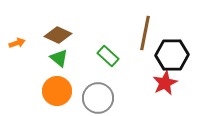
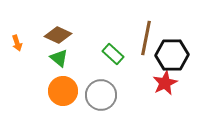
brown line: moved 1 px right, 5 px down
orange arrow: rotated 91 degrees clockwise
green rectangle: moved 5 px right, 2 px up
orange circle: moved 6 px right
gray circle: moved 3 px right, 3 px up
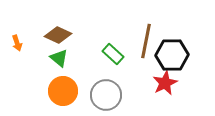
brown line: moved 3 px down
gray circle: moved 5 px right
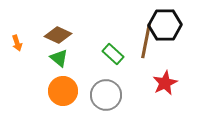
black hexagon: moved 7 px left, 30 px up
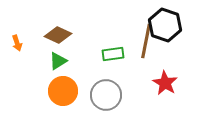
black hexagon: rotated 20 degrees clockwise
green rectangle: rotated 50 degrees counterclockwise
green triangle: moved 1 px left, 3 px down; rotated 48 degrees clockwise
red star: rotated 15 degrees counterclockwise
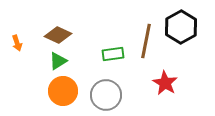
black hexagon: moved 16 px right, 2 px down; rotated 12 degrees clockwise
